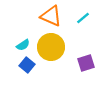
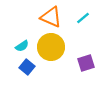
orange triangle: moved 1 px down
cyan semicircle: moved 1 px left, 1 px down
blue square: moved 2 px down
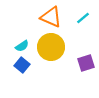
blue square: moved 5 px left, 2 px up
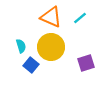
cyan line: moved 3 px left
cyan semicircle: moved 1 px left; rotated 72 degrees counterclockwise
blue square: moved 9 px right
